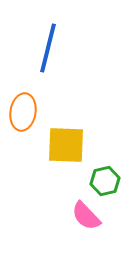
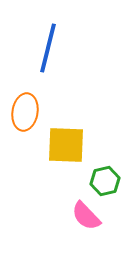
orange ellipse: moved 2 px right
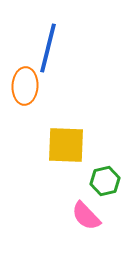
orange ellipse: moved 26 px up; rotated 6 degrees counterclockwise
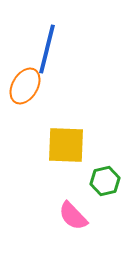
blue line: moved 1 px left, 1 px down
orange ellipse: rotated 27 degrees clockwise
pink semicircle: moved 13 px left
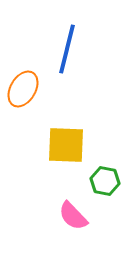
blue line: moved 20 px right
orange ellipse: moved 2 px left, 3 px down
green hexagon: rotated 24 degrees clockwise
